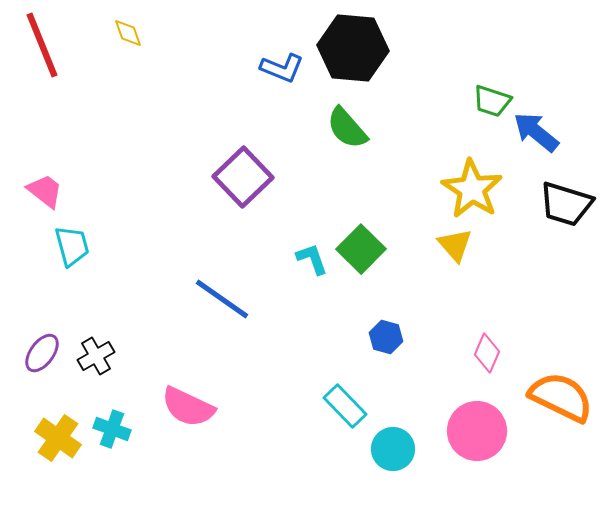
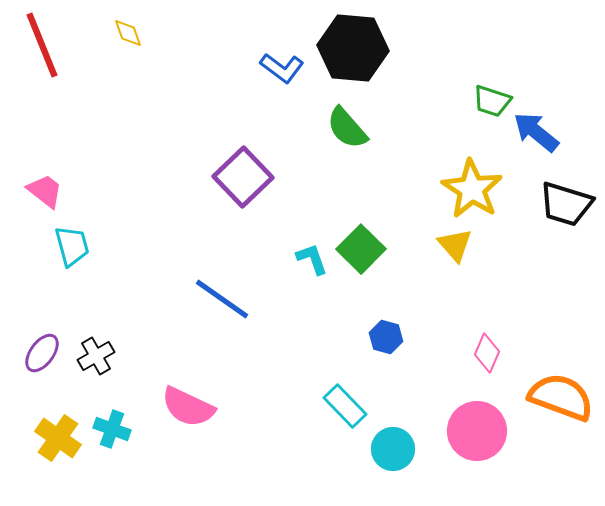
blue L-shape: rotated 15 degrees clockwise
orange semicircle: rotated 6 degrees counterclockwise
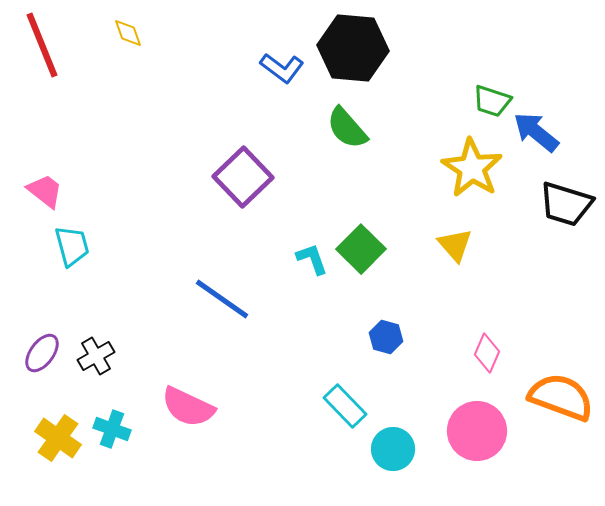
yellow star: moved 21 px up
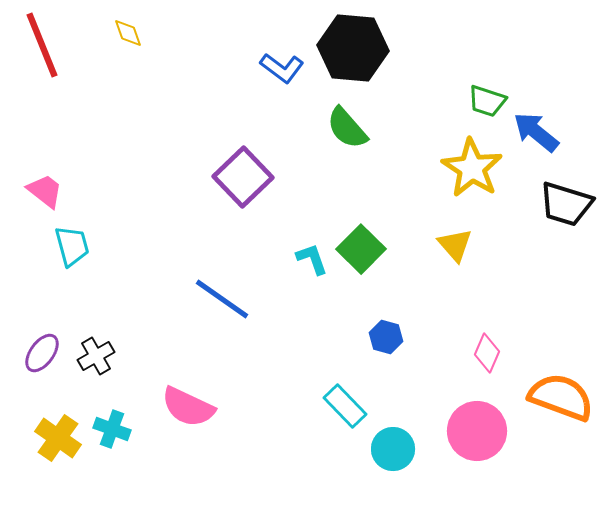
green trapezoid: moved 5 px left
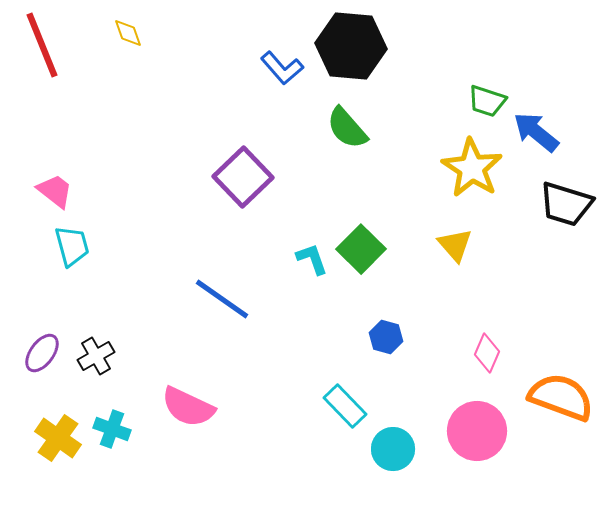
black hexagon: moved 2 px left, 2 px up
blue L-shape: rotated 12 degrees clockwise
pink trapezoid: moved 10 px right
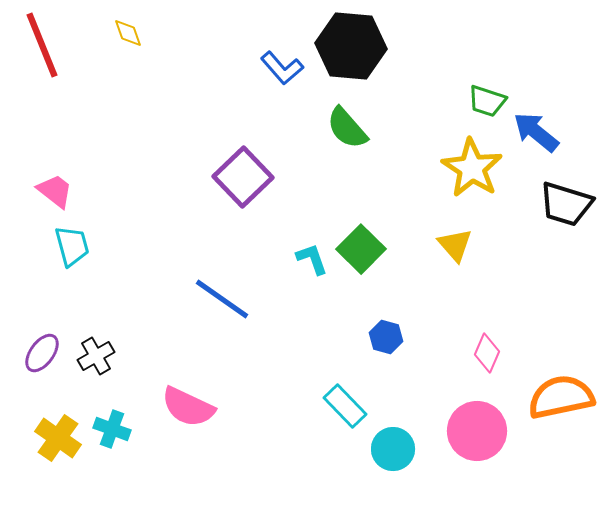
orange semicircle: rotated 32 degrees counterclockwise
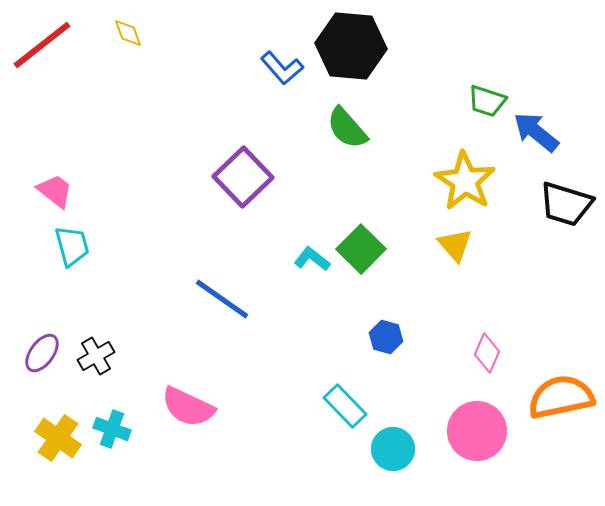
red line: rotated 74 degrees clockwise
yellow star: moved 7 px left, 13 px down
cyan L-shape: rotated 33 degrees counterclockwise
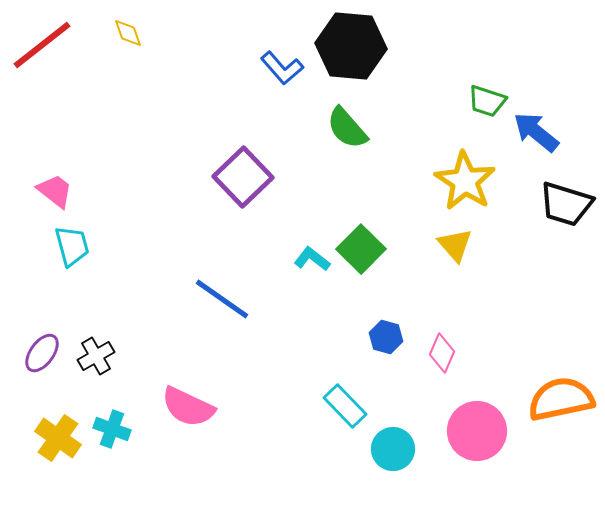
pink diamond: moved 45 px left
orange semicircle: moved 2 px down
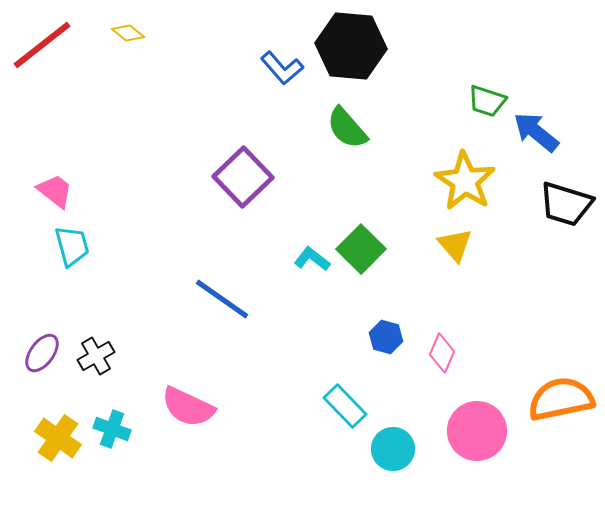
yellow diamond: rotated 32 degrees counterclockwise
